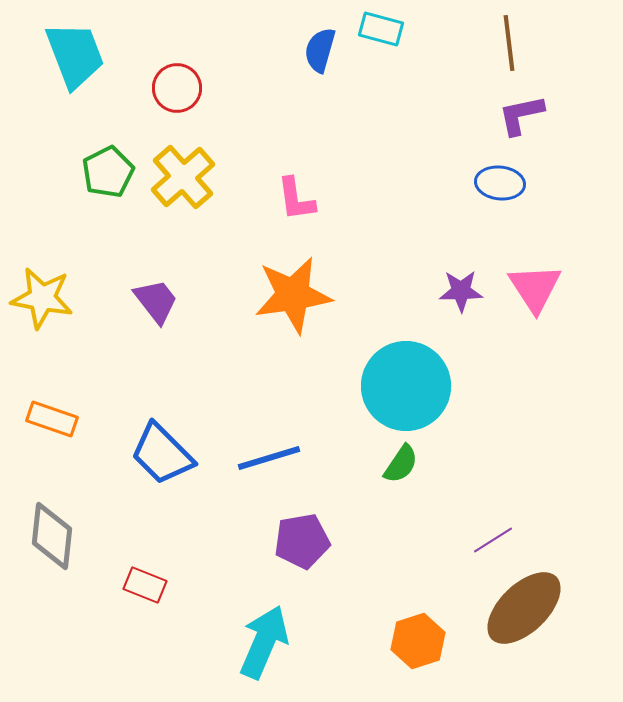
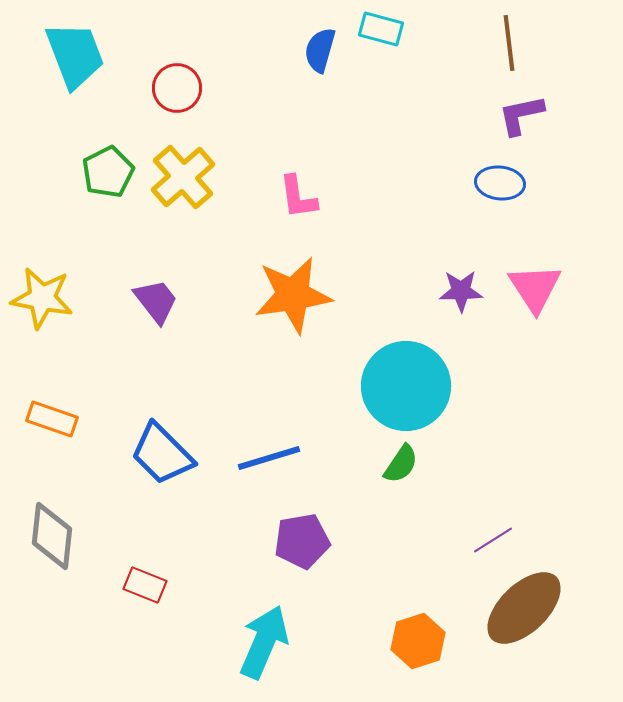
pink L-shape: moved 2 px right, 2 px up
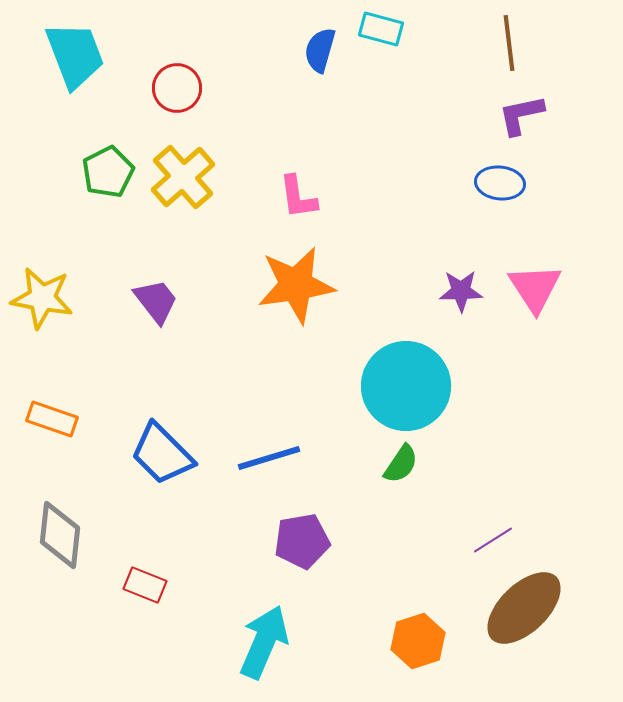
orange star: moved 3 px right, 10 px up
gray diamond: moved 8 px right, 1 px up
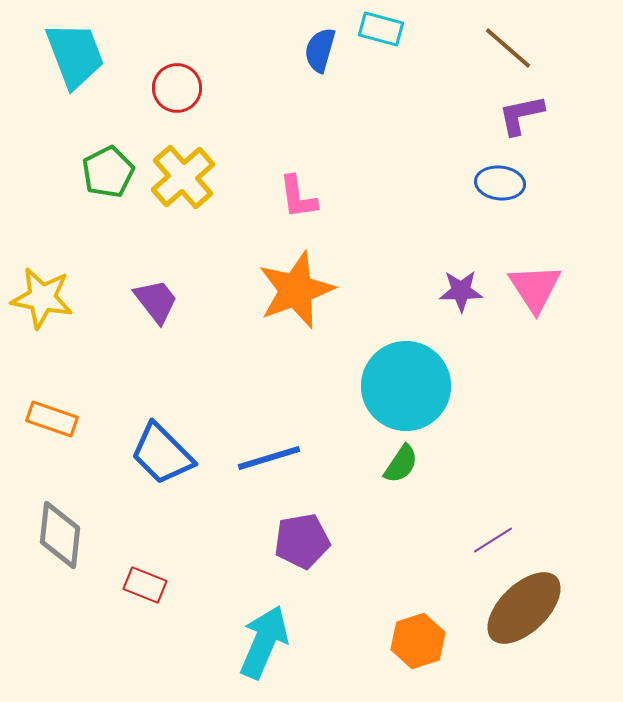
brown line: moved 1 px left, 5 px down; rotated 42 degrees counterclockwise
orange star: moved 5 px down; rotated 12 degrees counterclockwise
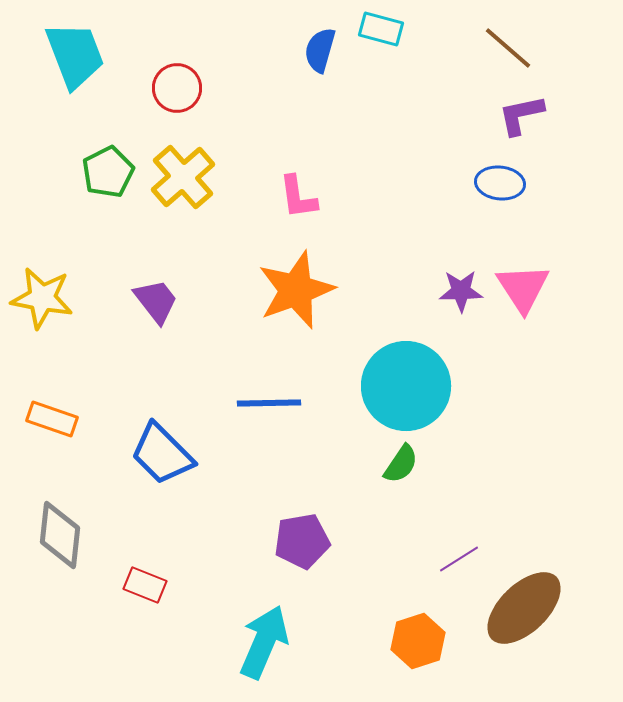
pink triangle: moved 12 px left
blue line: moved 55 px up; rotated 16 degrees clockwise
purple line: moved 34 px left, 19 px down
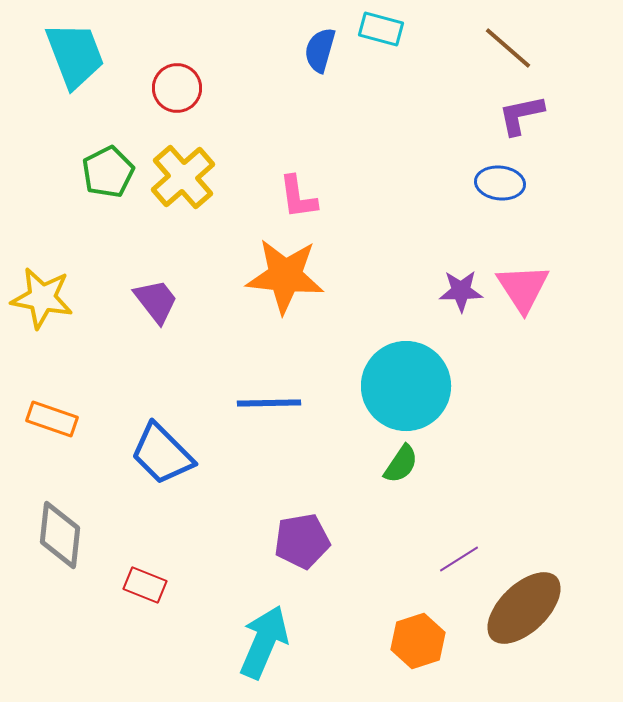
orange star: moved 11 px left, 14 px up; rotated 26 degrees clockwise
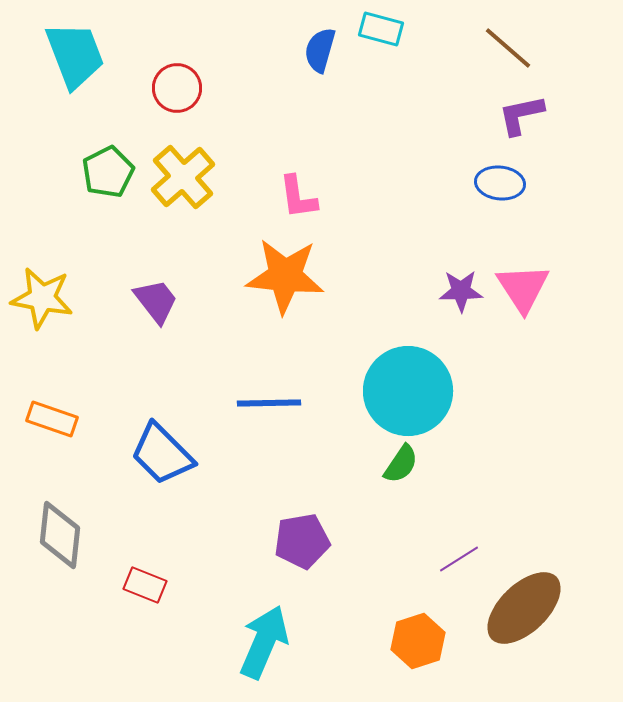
cyan circle: moved 2 px right, 5 px down
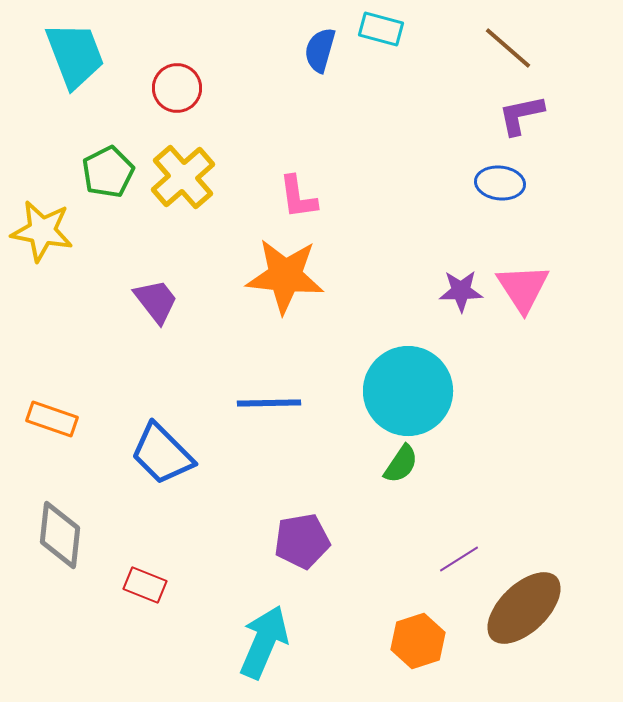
yellow star: moved 67 px up
